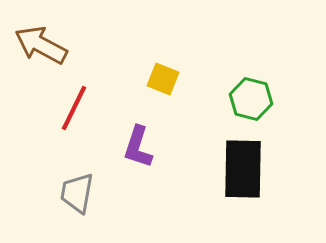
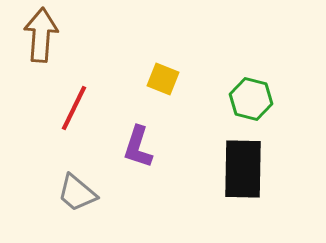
brown arrow: moved 10 px up; rotated 66 degrees clockwise
gray trapezoid: rotated 60 degrees counterclockwise
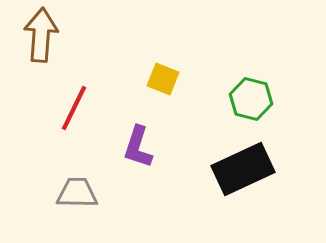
black rectangle: rotated 64 degrees clockwise
gray trapezoid: rotated 141 degrees clockwise
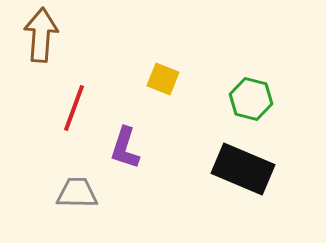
red line: rotated 6 degrees counterclockwise
purple L-shape: moved 13 px left, 1 px down
black rectangle: rotated 48 degrees clockwise
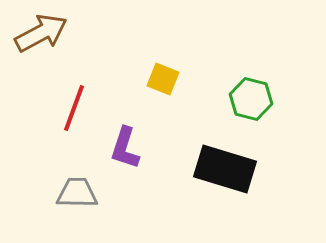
brown arrow: moved 2 px up; rotated 58 degrees clockwise
black rectangle: moved 18 px left; rotated 6 degrees counterclockwise
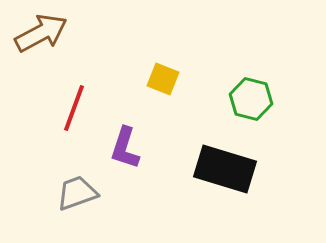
gray trapezoid: rotated 21 degrees counterclockwise
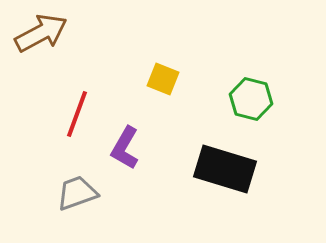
red line: moved 3 px right, 6 px down
purple L-shape: rotated 12 degrees clockwise
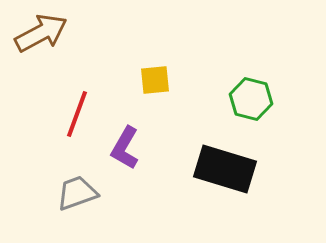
yellow square: moved 8 px left, 1 px down; rotated 28 degrees counterclockwise
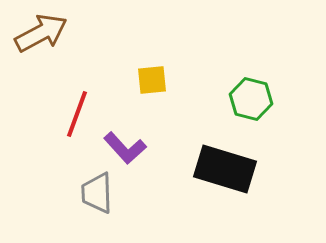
yellow square: moved 3 px left
purple L-shape: rotated 72 degrees counterclockwise
gray trapezoid: moved 20 px right; rotated 72 degrees counterclockwise
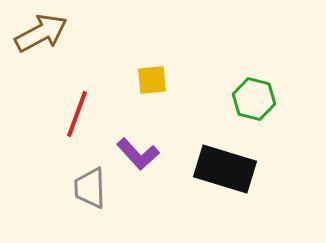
green hexagon: moved 3 px right
purple L-shape: moved 13 px right, 6 px down
gray trapezoid: moved 7 px left, 5 px up
